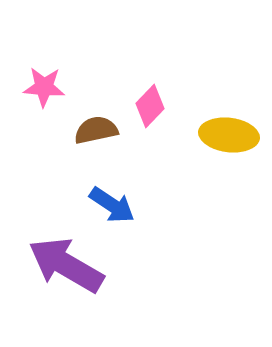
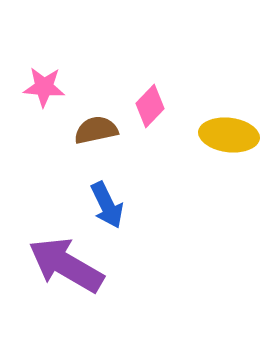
blue arrow: moved 5 px left; rotated 30 degrees clockwise
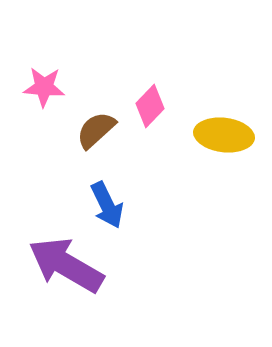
brown semicircle: rotated 30 degrees counterclockwise
yellow ellipse: moved 5 px left
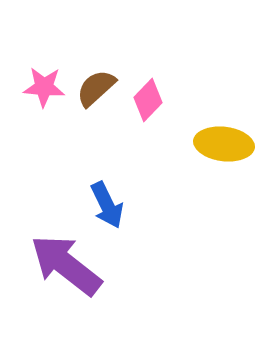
pink diamond: moved 2 px left, 6 px up
brown semicircle: moved 42 px up
yellow ellipse: moved 9 px down
purple arrow: rotated 8 degrees clockwise
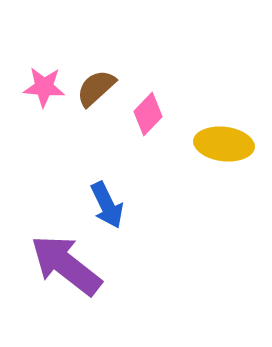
pink diamond: moved 14 px down
